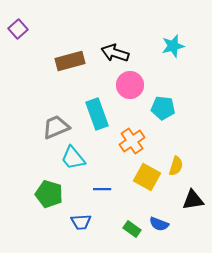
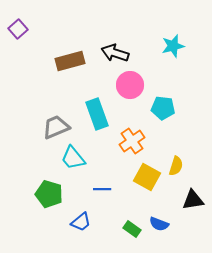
blue trapezoid: rotated 35 degrees counterclockwise
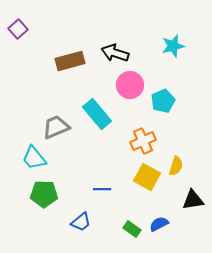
cyan pentagon: moved 7 px up; rotated 30 degrees counterclockwise
cyan rectangle: rotated 20 degrees counterclockwise
orange cross: moved 11 px right; rotated 10 degrees clockwise
cyan trapezoid: moved 39 px left
green pentagon: moved 5 px left; rotated 16 degrees counterclockwise
blue semicircle: rotated 132 degrees clockwise
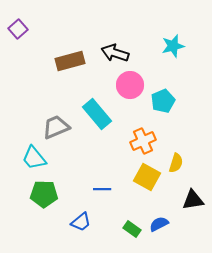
yellow semicircle: moved 3 px up
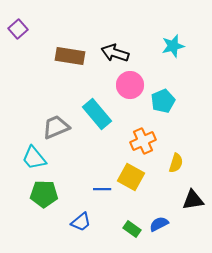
brown rectangle: moved 5 px up; rotated 24 degrees clockwise
yellow square: moved 16 px left
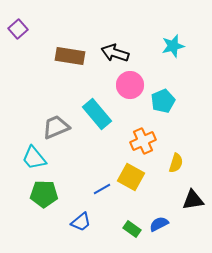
blue line: rotated 30 degrees counterclockwise
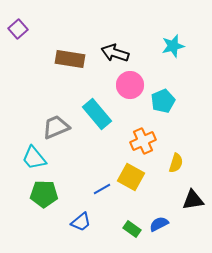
brown rectangle: moved 3 px down
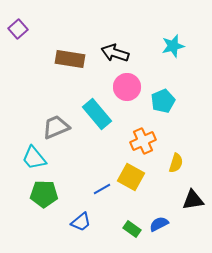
pink circle: moved 3 px left, 2 px down
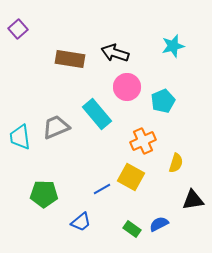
cyan trapezoid: moved 14 px left, 21 px up; rotated 32 degrees clockwise
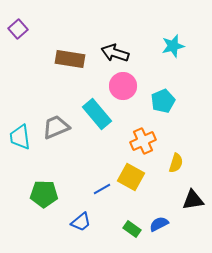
pink circle: moved 4 px left, 1 px up
